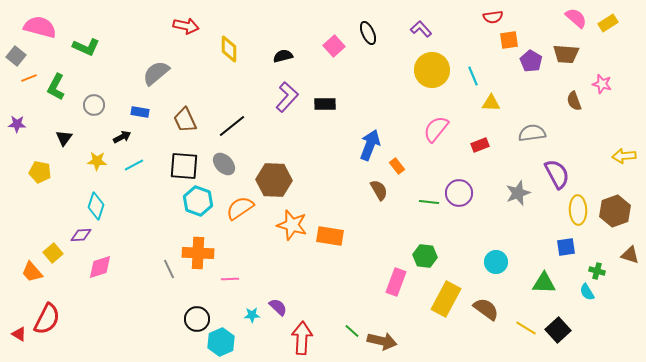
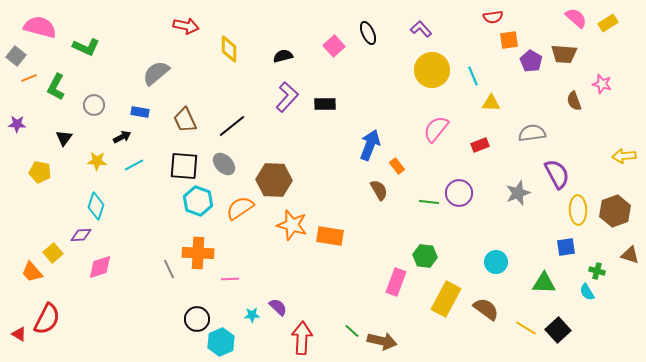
brown trapezoid at (566, 54): moved 2 px left
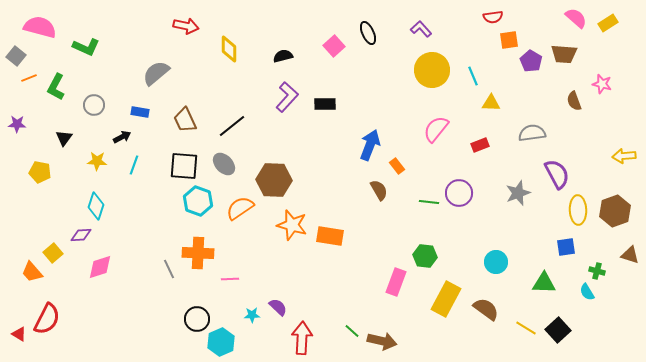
cyan line at (134, 165): rotated 42 degrees counterclockwise
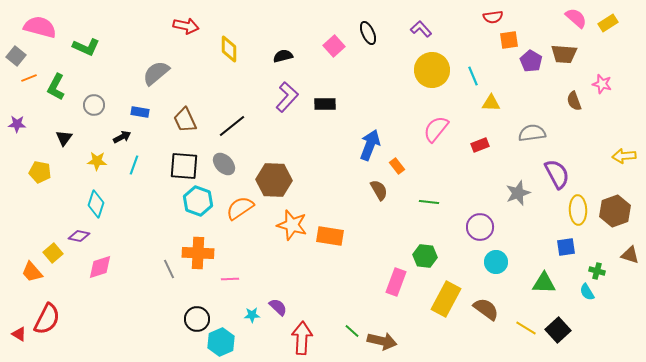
purple circle at (459, 193): moved 21 px right, 34 px down
cyan diamond at (96, 206): moved 2 px up
purple diamond at (81, 235): moved 2 px left, 1 px down; rotated 15 degrees clockwise
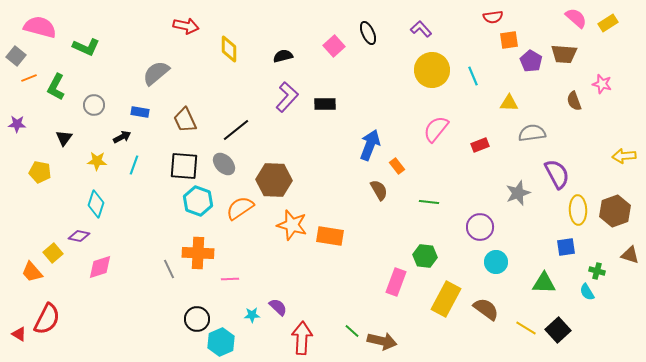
yellow triangle at (491, 103): moved 18 px right
black line at (232, 126): moved 4 px right, 4 px down
